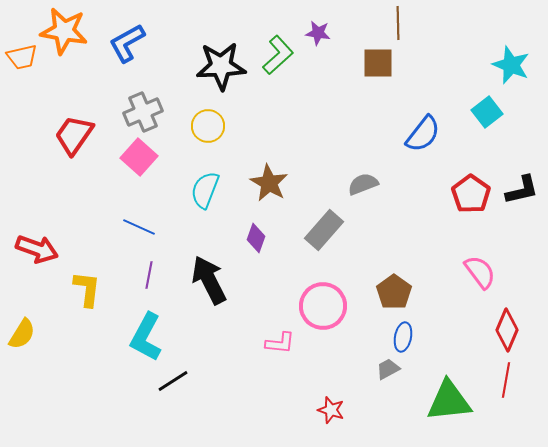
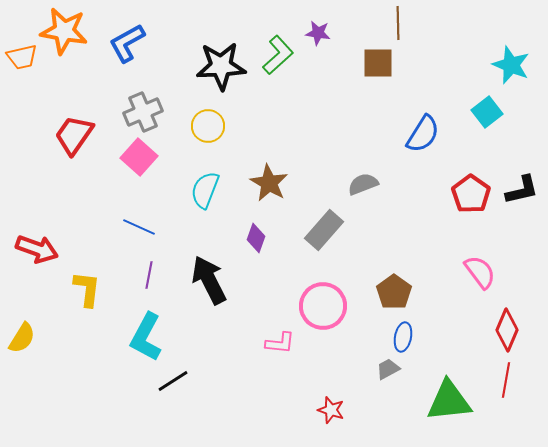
blue semicircle: rotated 6 degrees counterclockwise
yellow semicircle: moved 4 px down
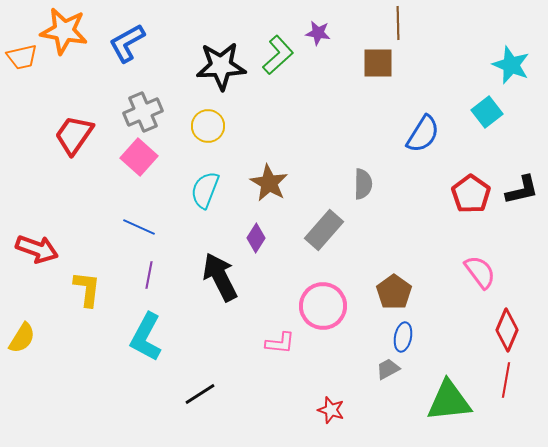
gray semicircle: rotated 112 degrees clockwise
purple diamond: rotated 12 degrees clockwise
black arrow: moved 11 px right, 3 px up
black line: moved 27 px right, 13 px down
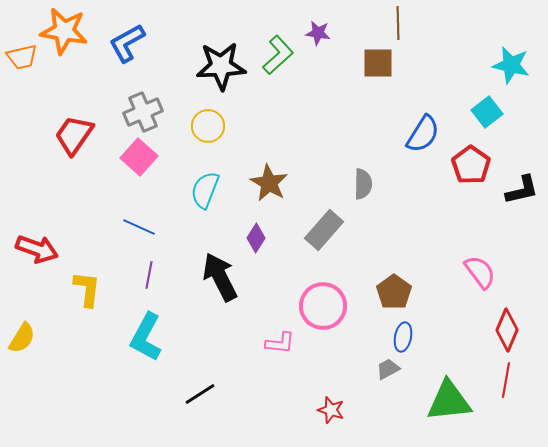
cyan star: rotated 9 degrees counterclockwise
red pentagon: moved 29 px up
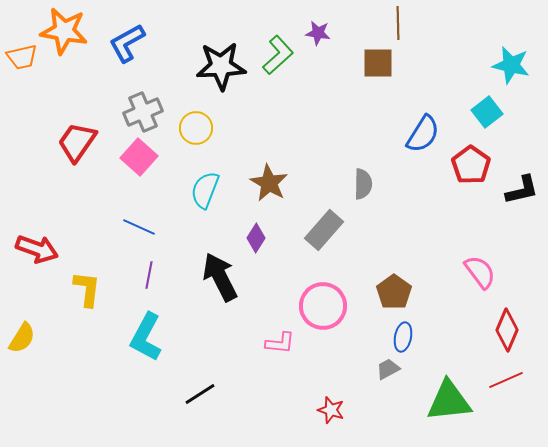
yellow circle: moved 12 px left, 2 px down
red trapezoid: moved 3 px right, 7 px down
red line: rotated 56 degrees clockwise
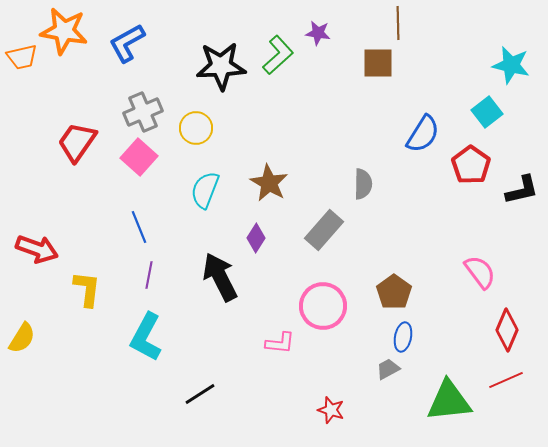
blue line: rotated 44 degrees clockwise
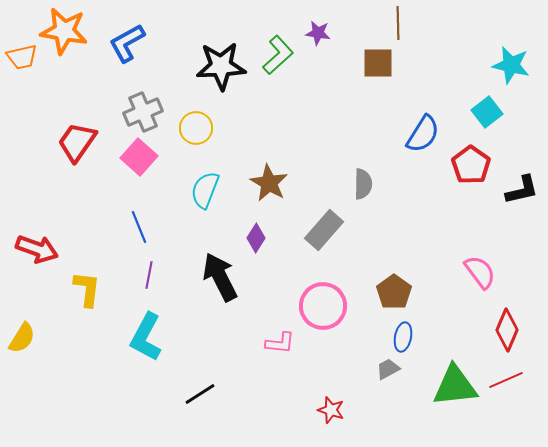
green triangle: moved 6 px right, 15 px up
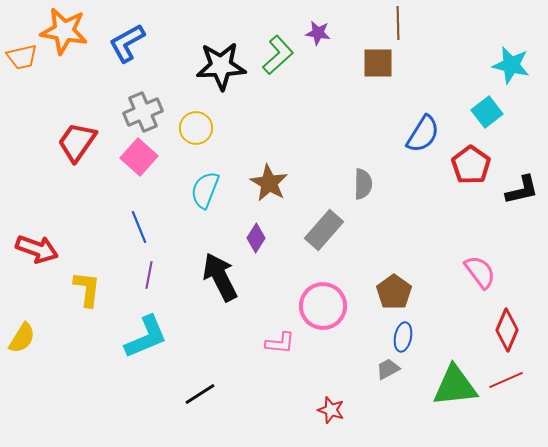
cyan L-shape: rotated 141 degrees counterclockwise
